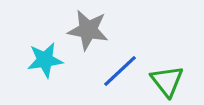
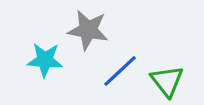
cyan star: rotated 12 degrees clockwise
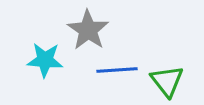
gray star: rotated 24 degrees clockwise
blue line: moved 3 px left, 1 px up; rotated 39 degrees clockwise
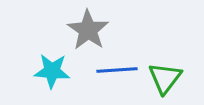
cyan star: moved 7 px right, 11 px down
green triangle: moved 2 px left, 3 px up; rotated 15 degrees clockwise
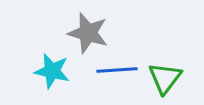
gray star: moved 3 px down; rotated 18 degrees counterclockwise
cyan star: rotated 9 degrees clockwise
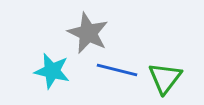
gray star: rotated 9 degrees clockwise
blue line: rotated 18 degrees clockwise
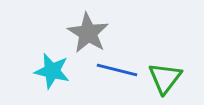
gray star: rotated 6 degrees clockwise
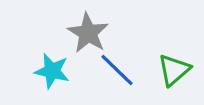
blue line: rotated 30 degrees clockwise
green triangle: moved 9 px right, 8 px up; rotated 12 degrees clockwise
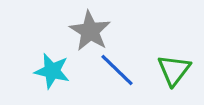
gray star: moved 2 px right, 2 px up
green triangle: rotated 12 degrees counterclockwise
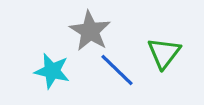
green triangle: moved 10 px left, 17 px up
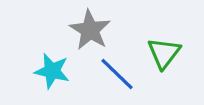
gray star: moved 1 px up
blue line: moved 4 px down
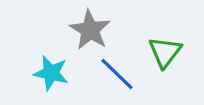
green triangle: moved 1 px right, 1 px up
cyan star: moved 1 px left, 2 px down
